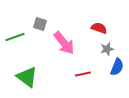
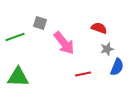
gray square: moved 1 px up
green triangle: moved 9 px left; rotated 35 degrees counterclockwise
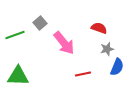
gray square: rotated 32 degrees clockwise
green line: moved 2 px up
green triangle: moved 1 px up
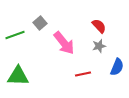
red semicircle: moved 2 px up; rotated 28 degrees clockwise
gray star: moved 8 px left, 3 px up
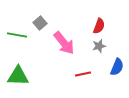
red semicircle: rotated 63 degrees clockwise
green line: moved 2 px right; rotated 30 degrees clockwise
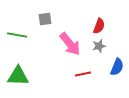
gray square: moved 5 px right, 4 px up; rotated 32 degrees clockwise
pink arrow: moved 6 px right, 1 px down
